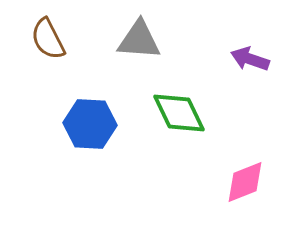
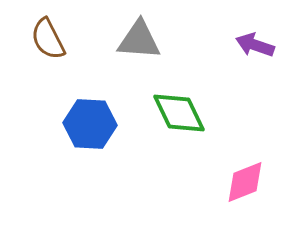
purple arrow: moved 5 px right, 14 px up
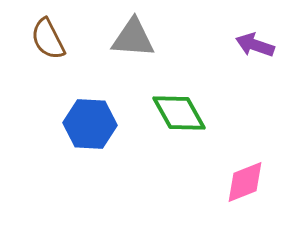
gray triangle: moved 6 px left, 2 px up
green diamond: rotated 4 degrees counterclockwise
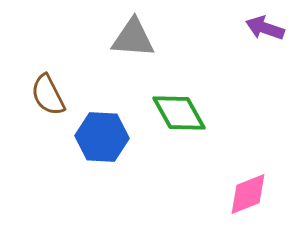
brown semicircle: moved 56 px down
purple arrow: moved 10 px right, 17 px up
blue hexagon: moved 12 px right, 13 px down
pink diamond: moved 3 px right, 12 px down
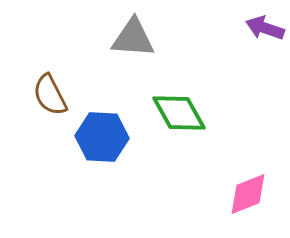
brown semicircle: moved 2 px right
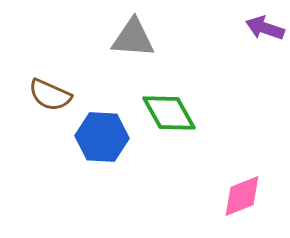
brown semicircle: rotated 39 degrees counterclockwise
green diamond: moved 10 px left
pink diamond: moved 6 px left, 2 px down
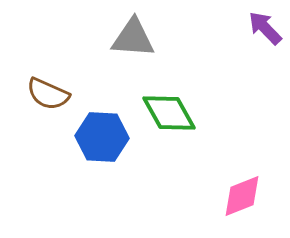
purple arrow: rotated 27 degrees clockwise
brown semicircle: moved 2 px left, 1 px up
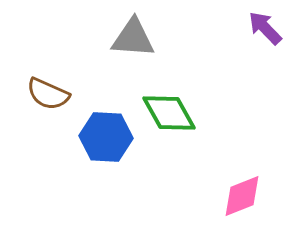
blue hexagon: moved 4 px right
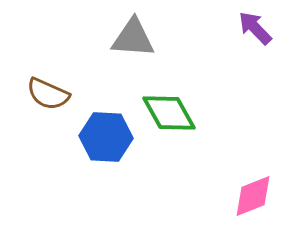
purple arrow: moved 10 px left
pink diamond: moved 11 px right
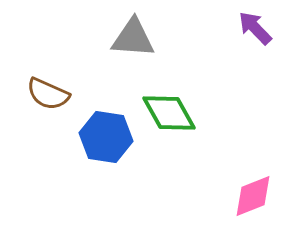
blue hexagon: rotated 6 degrees clockwise
